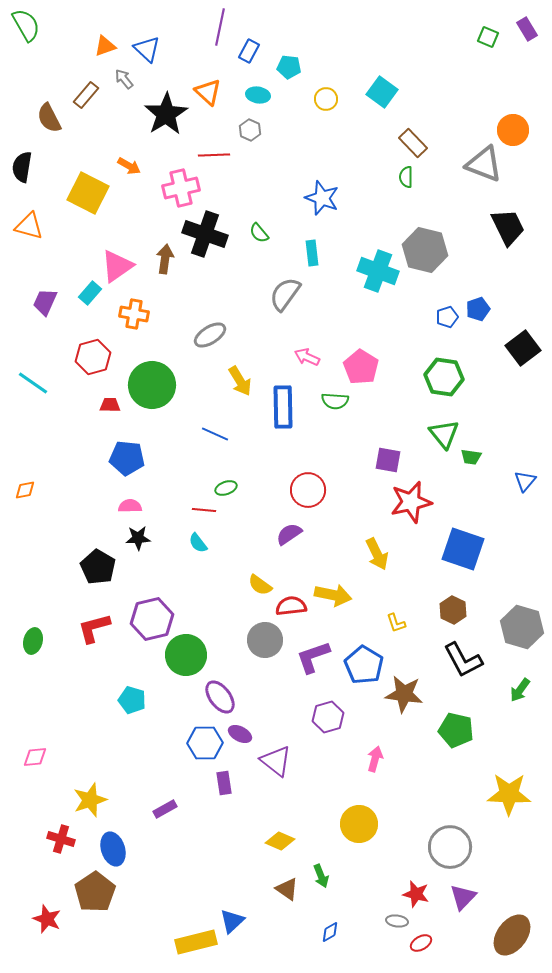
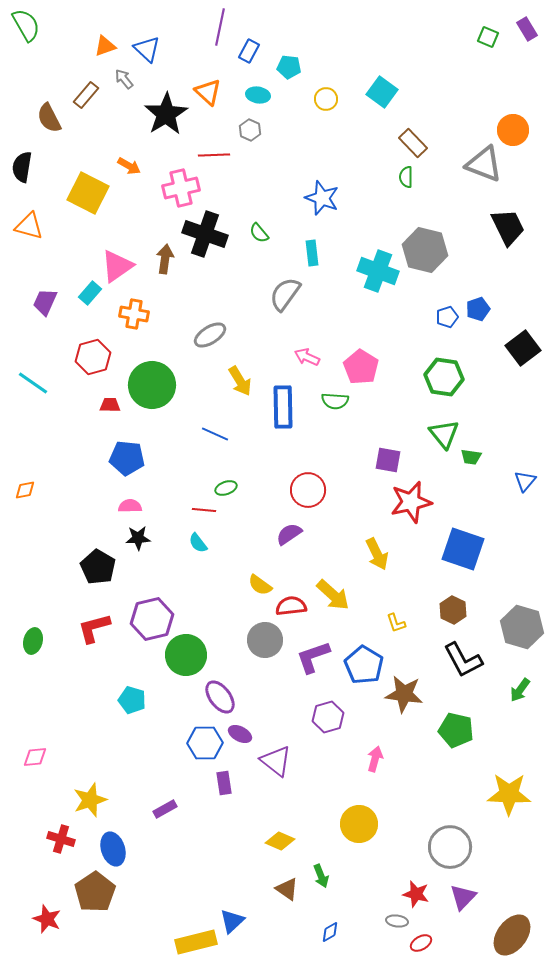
yellow arrow at (333, 595): rotated 30 degrees clockwise
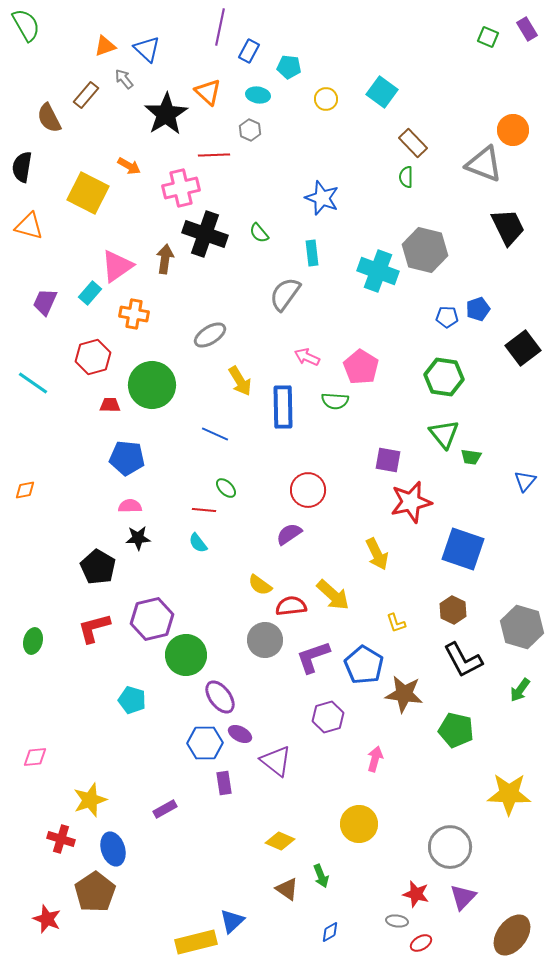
blue pentagon at (447, 317): rotated 20 degrees clockwise
green ellipse at (226, 488): rotated 65 degrees clockwise
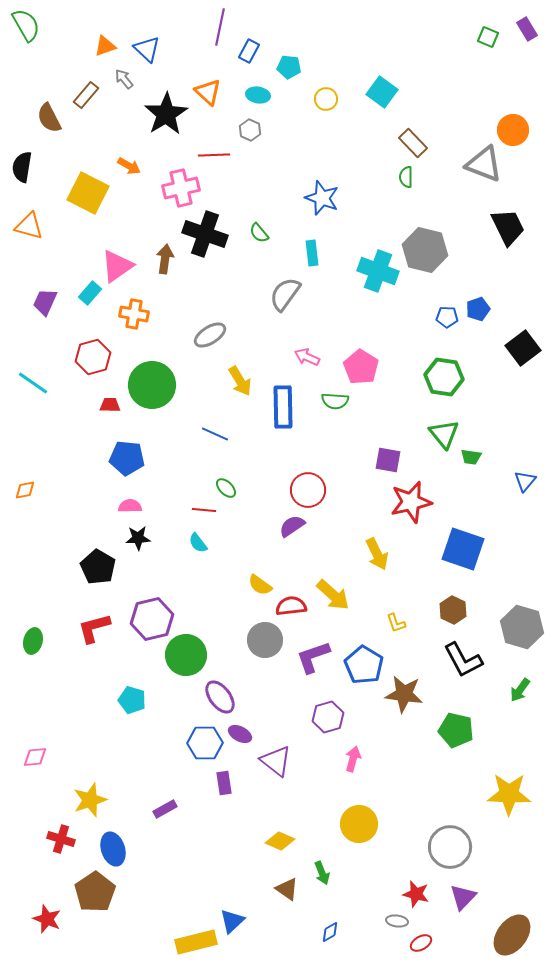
purple semicircle at (289, 534): moved 3 px right, 8 px up
pink arrow at (375, 759): moved 22 px left
green arrow at (321, 876): moved 1 px right, 3 px up
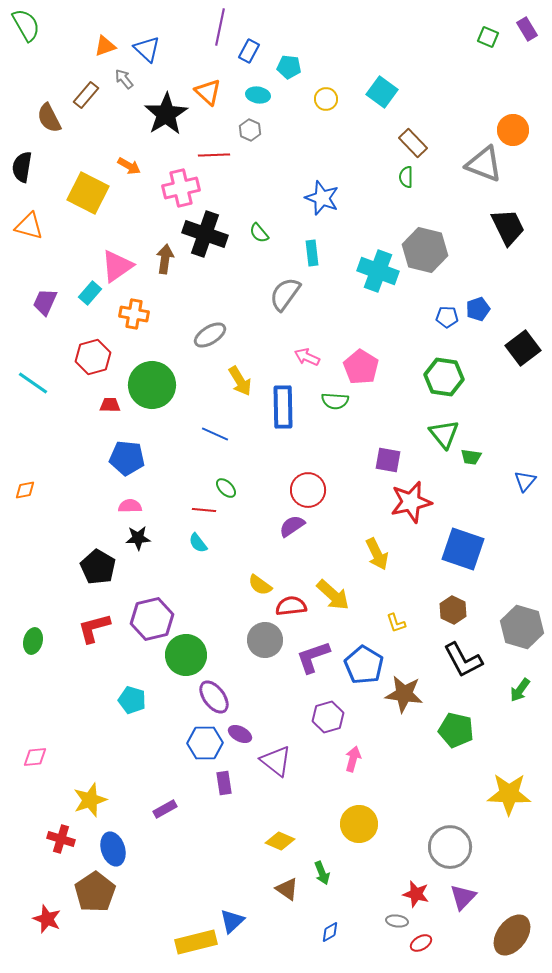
purple ellipse at (220, 697): moved 6 px left
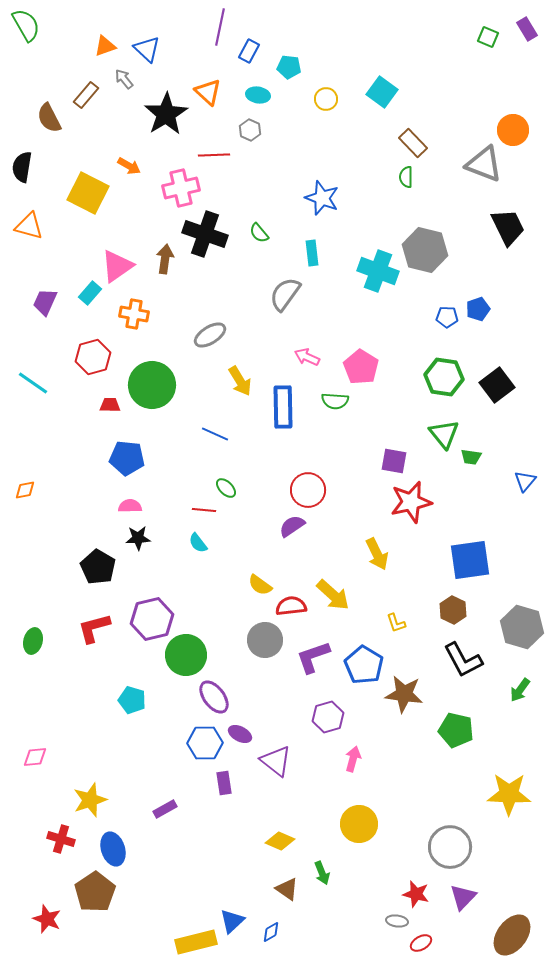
black square at (523, 348): moved 26 px left, 37 px down
purple square at (388, 460): moved 6 px right, 1 px down
blue square at (463, 549): moved 7 px right, 11 px down; rotated 27 degrees counterclockwise
blue diamond at (330, 932): moved 59 px left
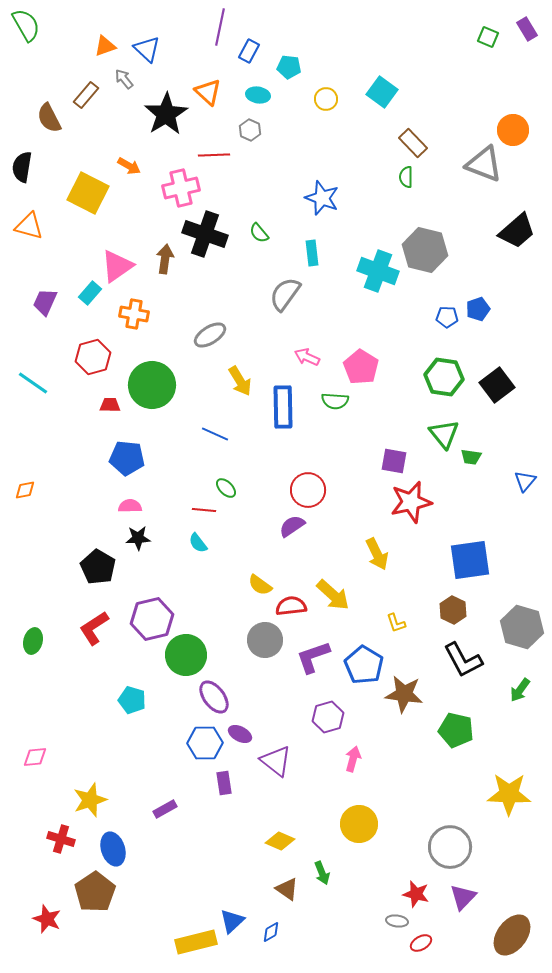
black trapezoid at (508, 227): moved 9 px right, 4 px down; rotated 75 degrees clockwise
red L-shape at (94, 628): rotated 18 degrees counterclockwise
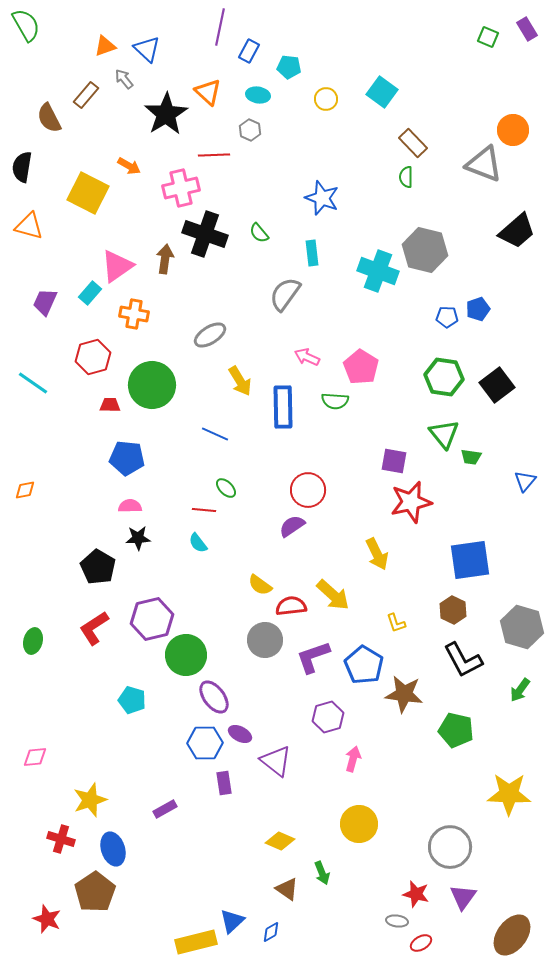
purple triangle at (463, 897): rotated 8 degrees counterclockwise
